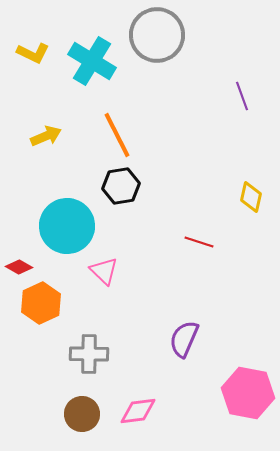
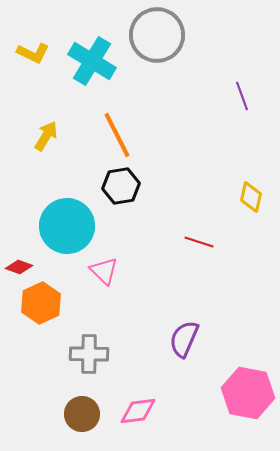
yellow arrow: rotated 36 degrees counterclockwise
red diamond: rotated 8 degrees counterclockwise
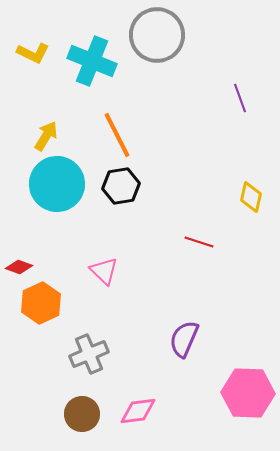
cyan cross: rotated 9 degrees counterclockwise
purple line: moved 2 px left, 2 px down
cyan circle: moved 10 px left, 42 px up
gray cross: rotated 24 degrees counterclockwise
pink hexagon: rotated 9 degrees counterclockwise
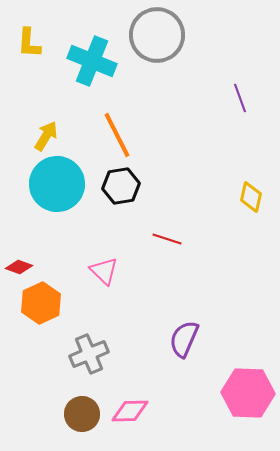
yellow L-shape: moved 4 px left, 10 px up; rotated 68 degrees clockwise
red line: moved 32 px left, 3 px up
pink diamond: moved 8 px left; rotated 6 degrees clockwise
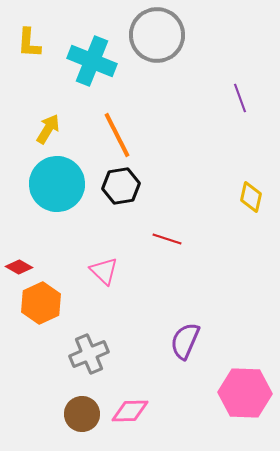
yellow arrow: moved 2 px right, 7 px up
red diamond: rotated 8 degrees clockwise
purple semicircle: moved 1 px right, 2 px down
pink hexagon: moved 3 px left
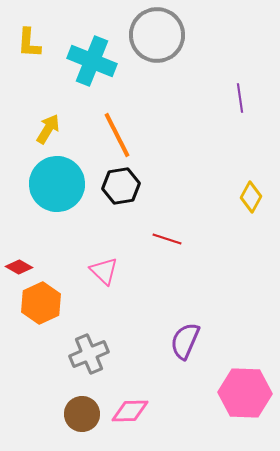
purple line: rotated 12 degrees clockwise
yellow diamond: rotated 16 degrees clockwise
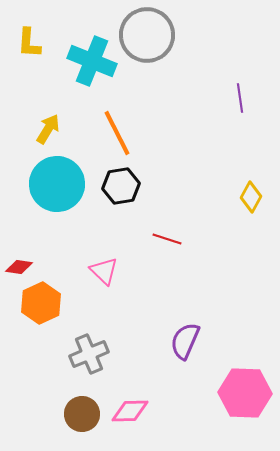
gray circle: moved 10 px left
orange line: moved 2 px up
red diamond: rotated 20 degrees counterclockwise
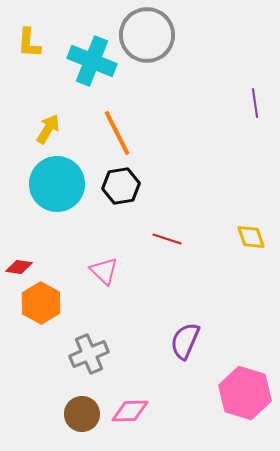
purple line: moved 15 px right, 5 px down
yellow diamond: moved 40 px down; rotated 48 degrees counterclockwise
orange hexagon: rotated 6 degrees counterclockwise
pink hexagon: rotated 15 degrees clockwise
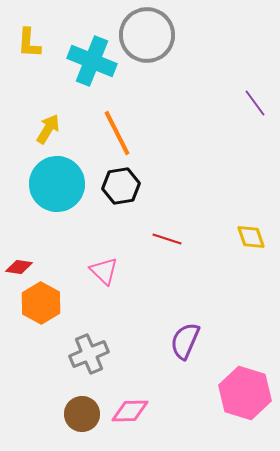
purple line: rotated 28 degrees counterclockwise
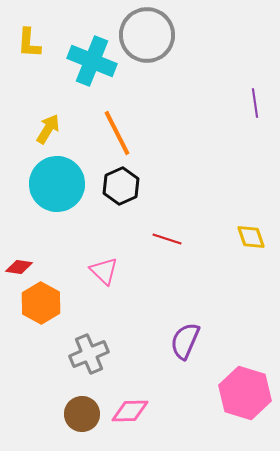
purple line: rotated 28 degrees clockwise
black hexagon: rotated 15 degrees counterclockwise
